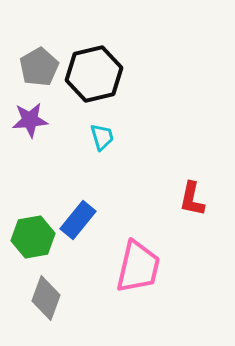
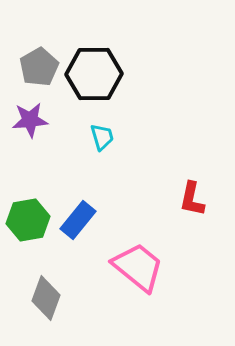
black hexagon: rotated 12 degrees clockwise
green hexagon: moved 5 px left, 17 px up
pink trapezoid: rotated 64 degrees counterclockwise
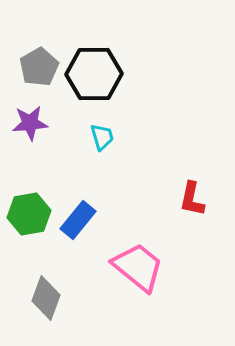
purple star: moved 3 px down
green hexagon: moved 1 px right, 6 px up
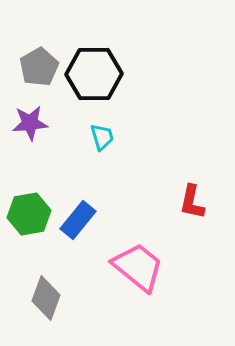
red L-shape: moved 3 px down
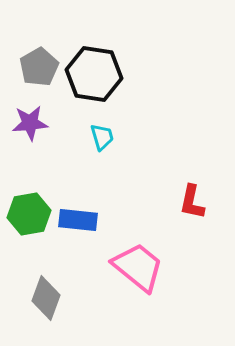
black hexagon: rotated 10 degrees clockwise
blue rectangle: rotated 57 degrees clockwise
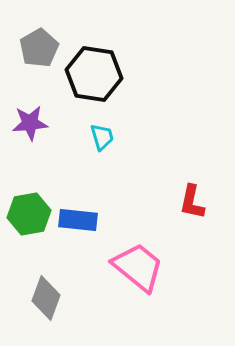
gray pentagon: moved 19 px up
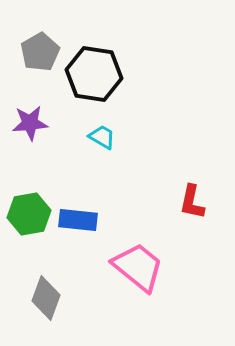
gray pentagon: moved 1 px right, 4 px down
cyan trapezoid: rotated 44 degrees counterclockwise
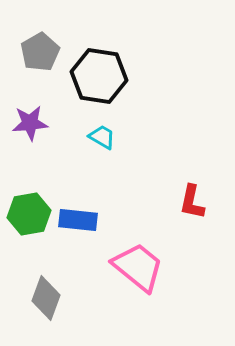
black hexagon: moved 5 px right, 2 px down
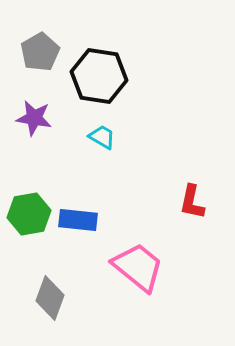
purple star: moved 4 px right, 5 px up; rotated 15 degrees clockwise
gray diamond: moved 4 px right
